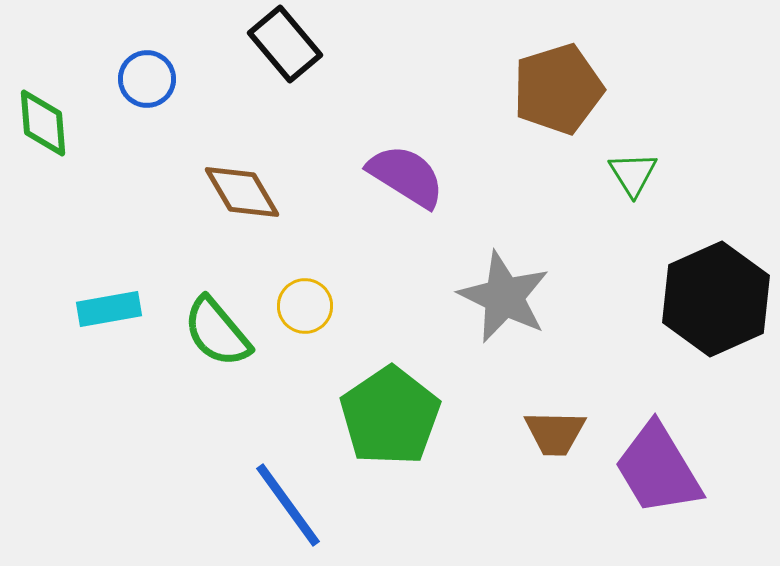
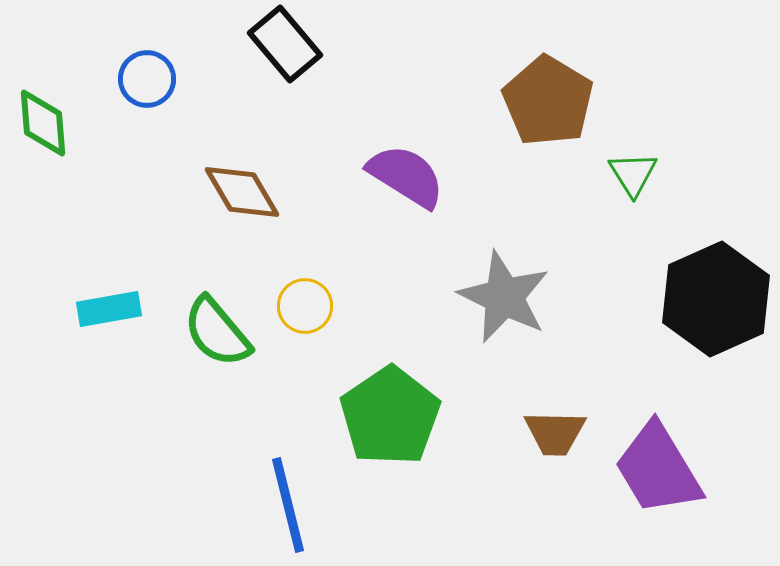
brown pentagon: moved 10 px left, 12 px down; rotated 24 degrees counterclockwise
blue line: rotated 22 degrees clockwise
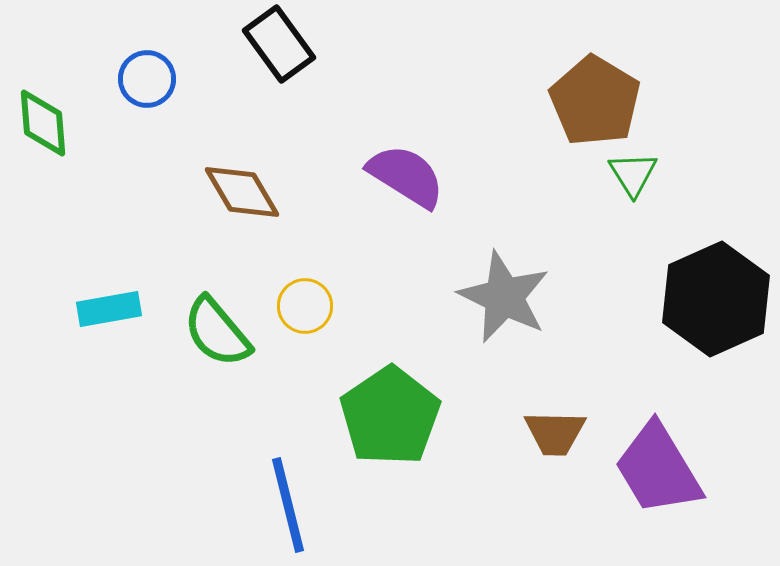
black rectangle: moved 6 px left; rotated 4 degrees clockwise
brown pentagon: moved 47 px right
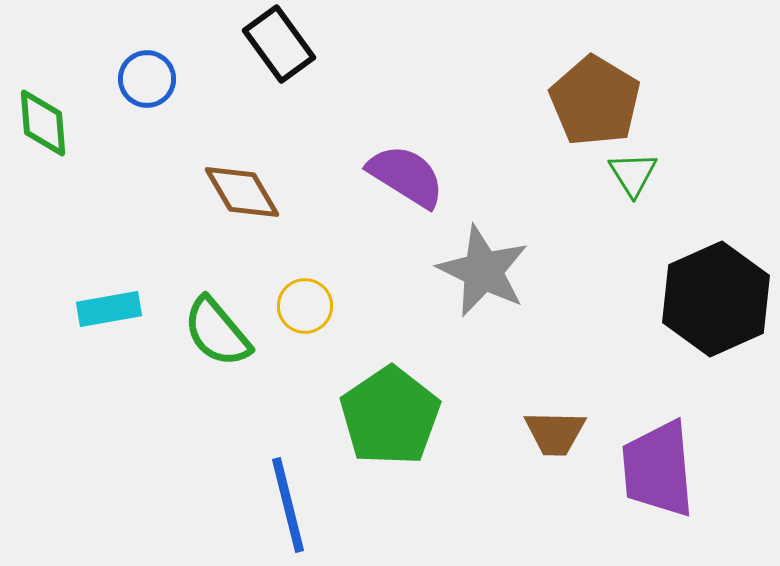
gray star: moved 21 px left, 26 px up
purple trapezoid: rotated 26 degrees clockwise
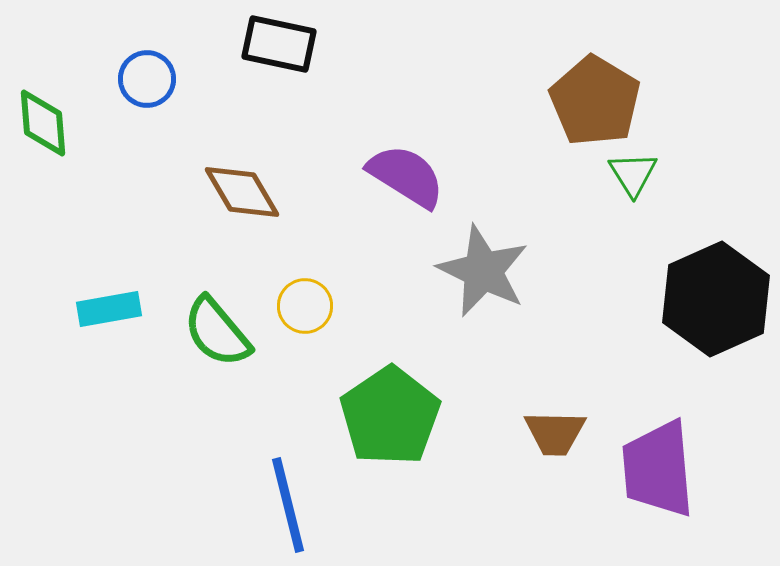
black rectangle: rotated 42 degrees counterclockwise
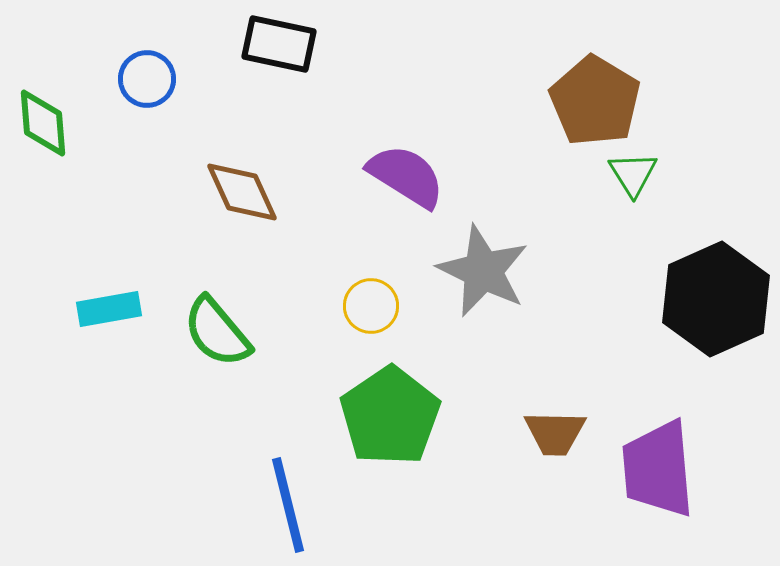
brown diamond: rotated 6 degrees clockwise
yellow circle: moved 66 px right
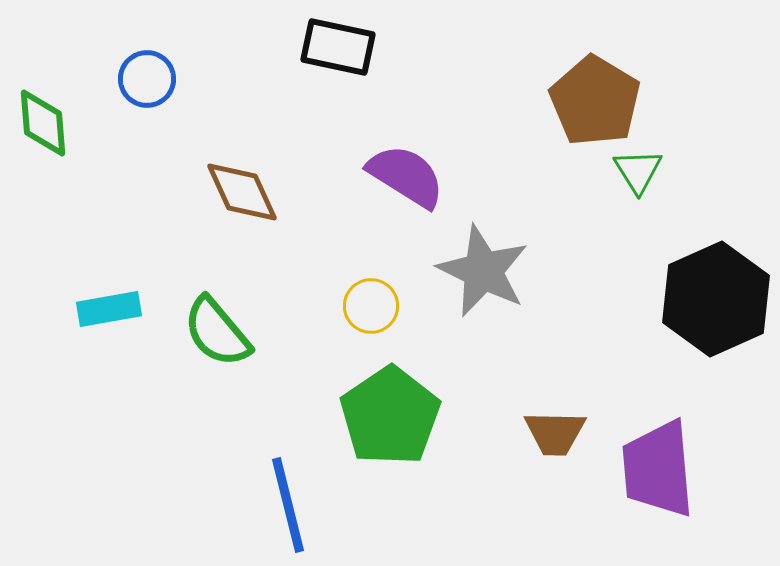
black rectangle: moved 59 px right, 3 px down
green triangle: moved 5 px right, 3 px up
